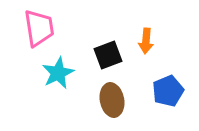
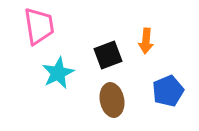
pink trapezoid: moved 2 px up
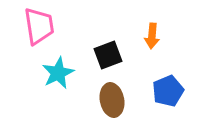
orange arrow: moved 6 px right, 5 px up
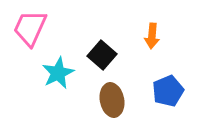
pink trapezoid: moved 9 px left, 2 px down; rotated 147 degrees counterclockwise
black square: moved 6 px left; rotated 28 degrees counterclockwise
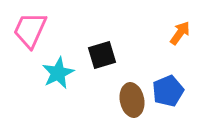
pink trapezoid: moved 2 px down
orange arrow: moved 28 px right, 3 px up; rotated 150 degrees counterclockwise
black square: rotated 32 degrees clockwise
brown ellipse: moved 20 px right
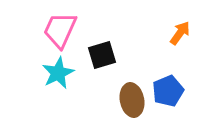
pink trapezoid: moved 30 px right
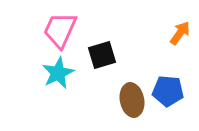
blue pentagon: rotated 28 degrees clockwise
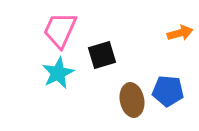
orange arrow: rotated 40 degrees clockwise
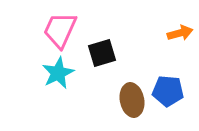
black square: moved 2 px up
